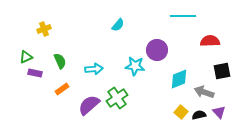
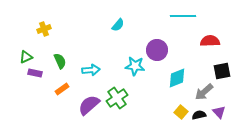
cyan arrow: moved 3 px left, 1 px down
cyan diamond: moved 2 px left, 1 px up
gray arrow: rotated 60 degrees counterclockwise
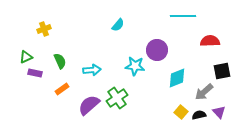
cyan arrow: moved 1 px right
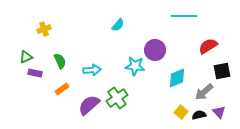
cyan line: moved 1 px right
red semicircle: moved 2 px left, 5 px down; rotated 30 degrees counterclockwise
purple circle: moved 2 px left
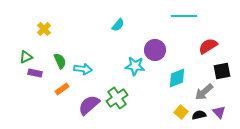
yellow cross: rotated 24 degrees counterclockwise
cyan arrow: moved 9 px left, 1 px up; rotated 12 degrees clockwise
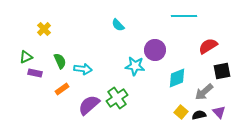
cyan semicircle: rotated 96 degrees clockwise
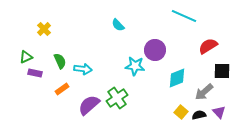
cyan line: rotated 25 degrees clockwise
black square: rotated 12 degrees clockwise
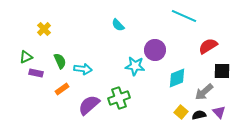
purple rectangle: moved 1 px right
green cross: moved 2 px right; rotated 15 degrees clockwise
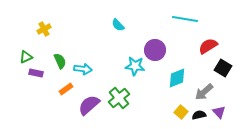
cyan line: moved 1 px right, 3 px down; rotated 15 degrees counterclockwise
yellow cross: rotated 16 degrees clockwise
black square: moved 1 px right, 3 px up; rotated 30 degrees clockwise
orange rectangle: moved 4 px right
green cross: rotated 20 degrees counterclockwise
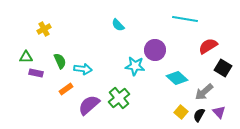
green triangle: rotated 24 degrees clockwise
cyan diamond: rotated 65 degrees clockwise
black semicircle: rotated 48 degrees counterclockwise
